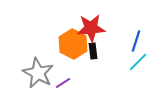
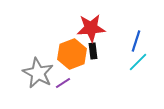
orange hexagon: moved 1 px left, 10 px down; rotated 12 degrees clockwise
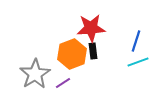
cyan line: rotated 25 degrees clockwise
gray star: moved 3 px left, 1 px down; rotated 12 degrees clockwise
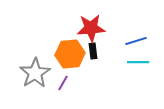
blue line: rotated 55 degrees clockwise
orange hexagon: moved 2 px left; rotated 16 degrees clockwise
cyan line: rotated 20 degrees clockwise
gray star: moved 1 px up
purple line: rotated 28 degrees counterclockwise
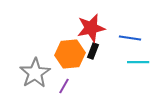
red star: rotated 8 degrees counterclockwise
blue line: moved 6 px left, 3 px up; rotated 25 degrees clockwise
black rectangle: rotated 28 degrees clockwise
purple line: moved 1 px right, 3 px down
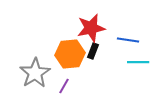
blue line: moved 2 px left, 2 px down
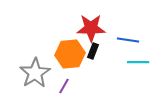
red star: rotated 12 degrees clockwise
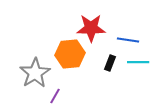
black rectangle: moved 17 px right, 12 px down
purple line: moved 9 px left, 10 px down
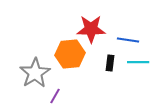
red star: moved 1 px down
black rectangle: rotated 14 degrees counterclockwise
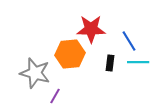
blue line: moved 1 px right, 1 px down; rotated 50 degrees clockwise
gray star: rotated 24 degrees counterclockwise
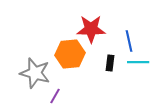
blue line: rotated 20 degrees clockwise
